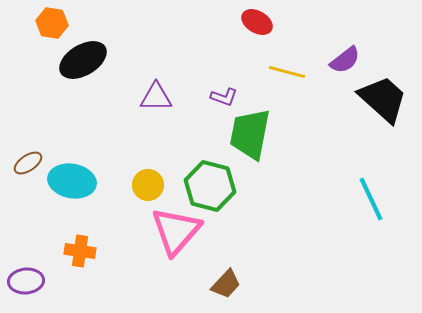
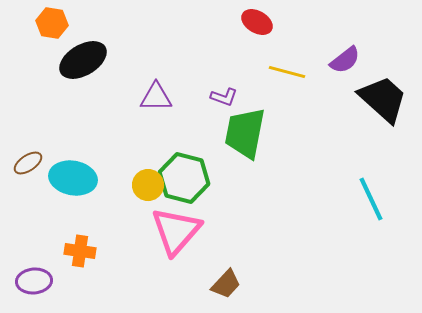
green trapezoid: moved 5 px left, 1 px up
cyan ellipse: moved 1 px right, 3 px up
green hexagon: moved 26 px left, 8 px up
purple ellipse: moved 8 px right
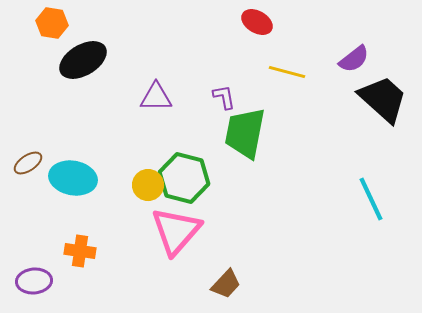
purple semicircle: moved 9 px right, 1 px up
purple L-shape: rotated 120 degrees counterclockwise
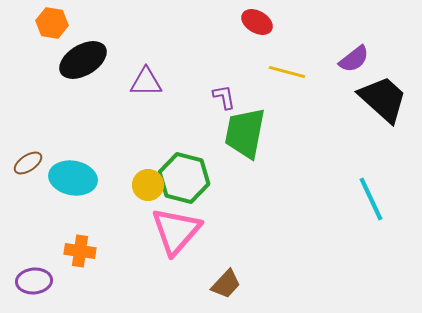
purple triangle: moved 10 px left, 15 px up
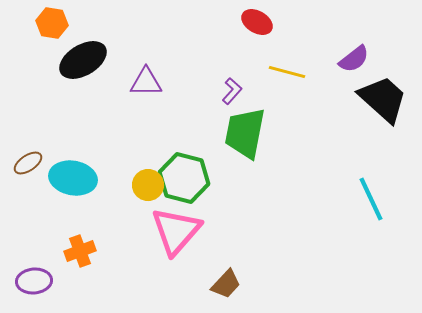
purple L-shape: moved 8 px right, 6 px up; rotated 52 degrees clockwise
orange cross: rotated 28 degrees counterclockwise
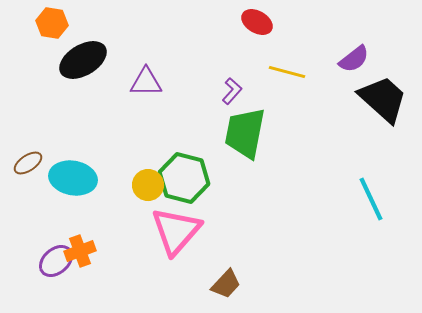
purple ellipse: moved 22 px right, 20 px up; rotated 36 degrees counterclockwise
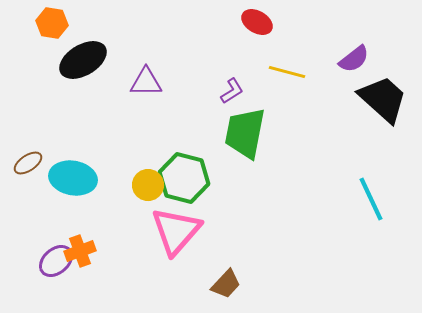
purple L-shape: rotated 16 degrees clockwise
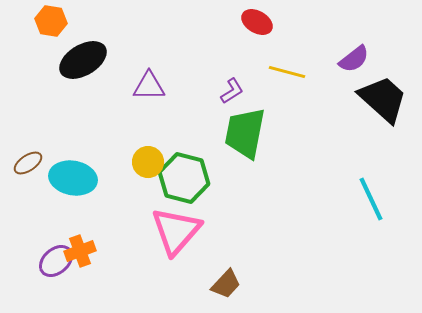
orange hexagon: moved 1 px left, 2 px up
purple triangle: moved 3 px right, 4 px down
yellow circle: moved 23 px up
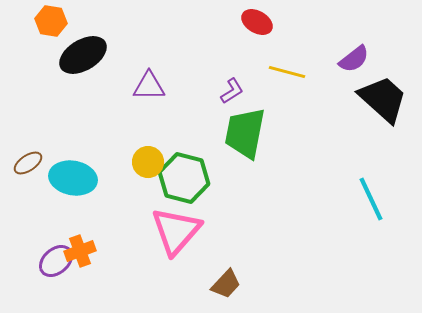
black ellipse: moved 5 px up
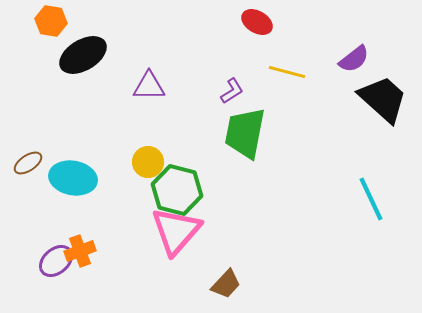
green hexagon: moved 7 px left, 12 px down
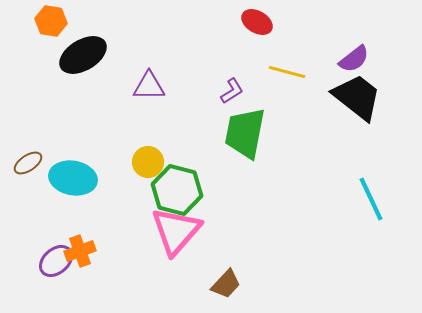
black trapezoid: moved 26 px left, 2 px up; rotated 4 degrees counterclockwise
